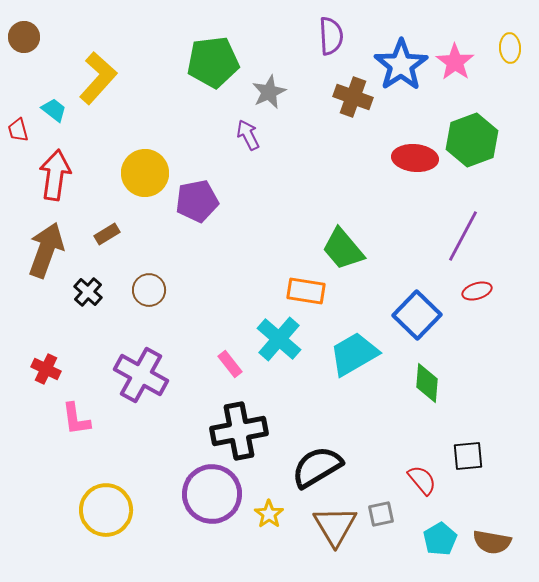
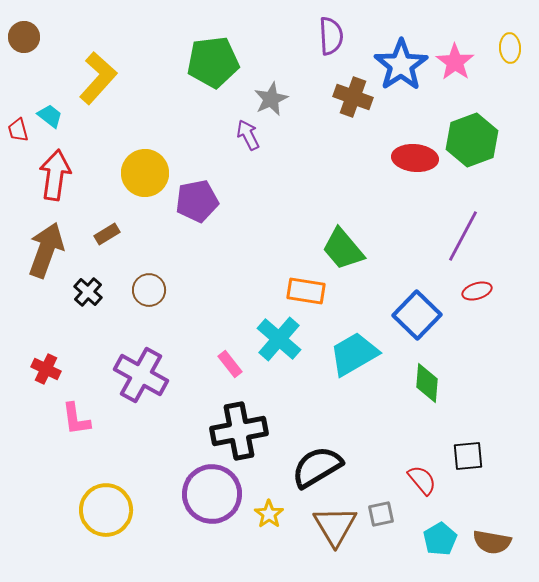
gray star at (269, 92): moved 2 px right, 7 px down
cyan trapezoid at (54, 110): moved 4 px left, 6 px down
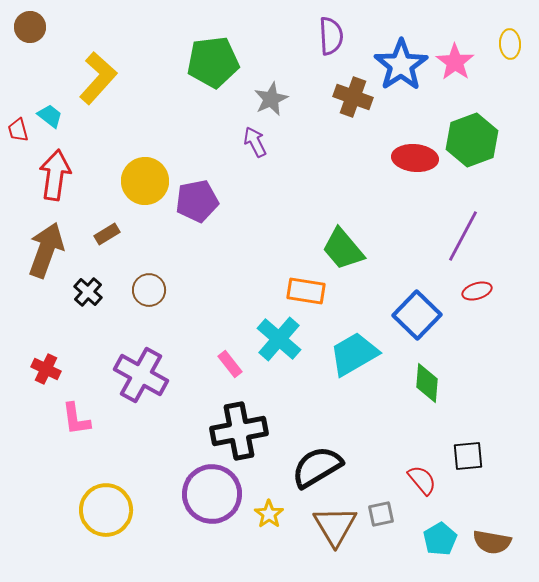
brown circle at (24, 37): moved 6 px right, 10 px up
yellow ellipse at (510, 48): moved 4 px up
purple arrow at (248, 135): moved 7 px right, 7 px down
yellow circle at (145, 173): moved 8 px down
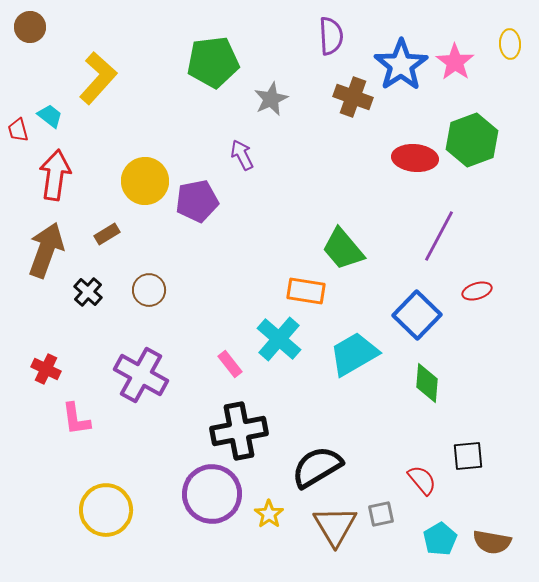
purple arrow at (255, 142): moved 13 px left, 13 px down
purple line at (463, 236): moved 24 px left
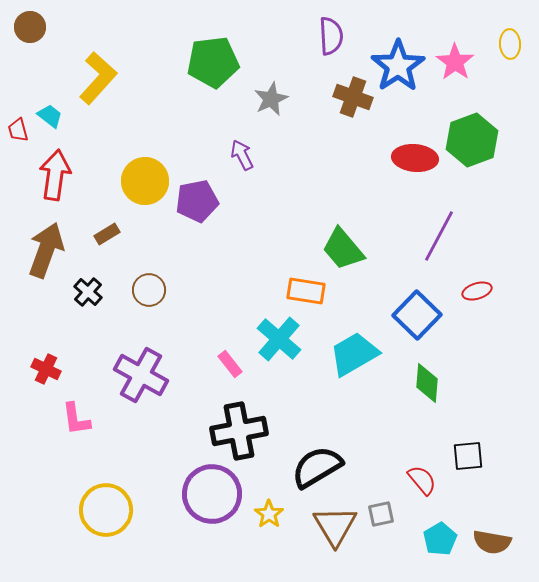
blue star at (401, 65): moved 3 px left, 1 px down
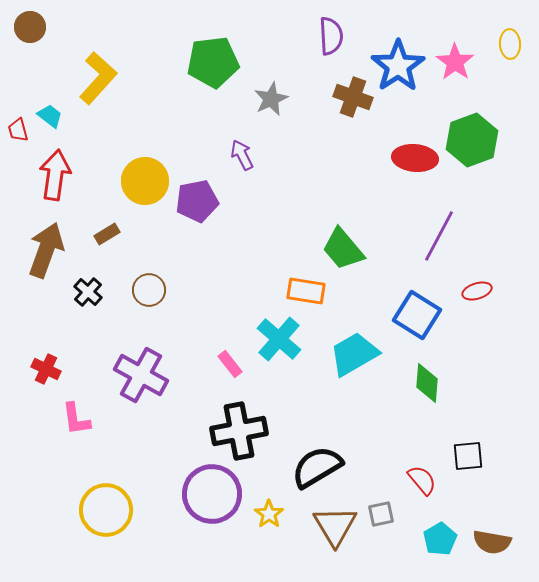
blue square at (417, 315): rotated 12 degrees counterclockwise
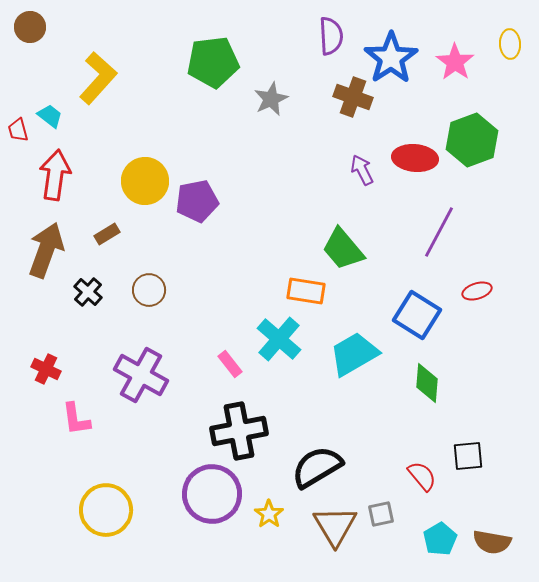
blue star at (398, 66): moved 7 px left, 8 px up
purple arrow at (242, 155): moved 120 px right, 15 px down
purple line at (439, 236): moved 4 px up
red semicircle at (422, 480): moved 4 px up
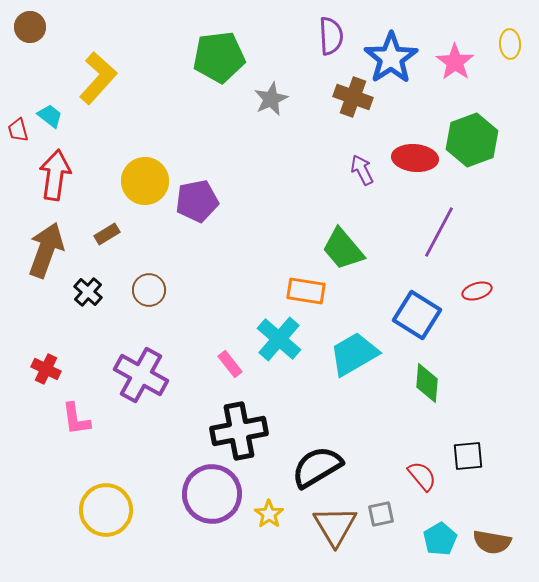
green pentagon at (213, 62): moved 6 px right, 5 px up
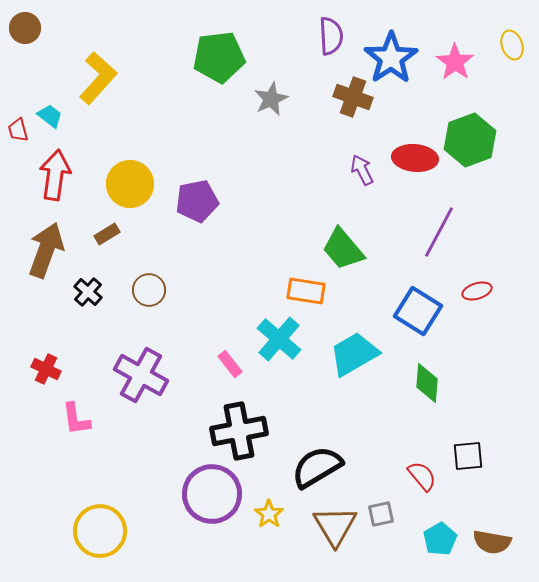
brown circle at (30, 27): moved 5 px left, 1 px down
yellow ellipse at (510, 44): moved 2 px right, 1 px down; rotated 16 degrees counterclockwise
green hexagon at (472, 140): moved 2 px left
yellow circle at (145, 181): moved 15 px left, 3 px down
blue square at (417, 315): moved 1 px right, 4 px up
yellow circle at (106, 510): moved 6 px left, 21 px down
